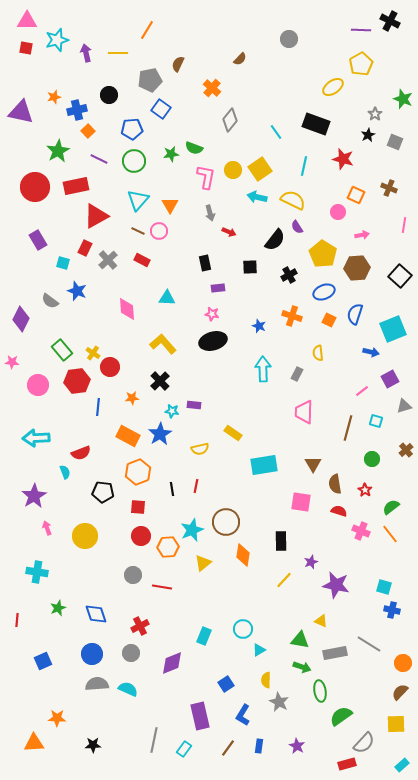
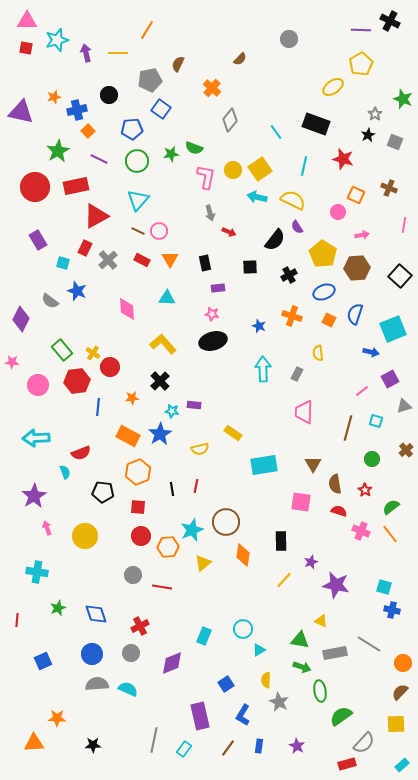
green circle at (134, 161): moved 3 px right
orange triangle at (170, 205): moved 54 px down
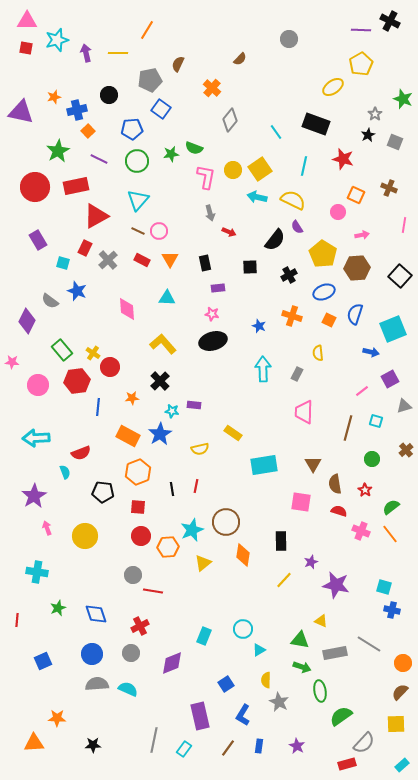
purple diamond at (21, 319): moved 6 px right, 2 px down
red line at (162, 587): moved 9 px left, 4 px down
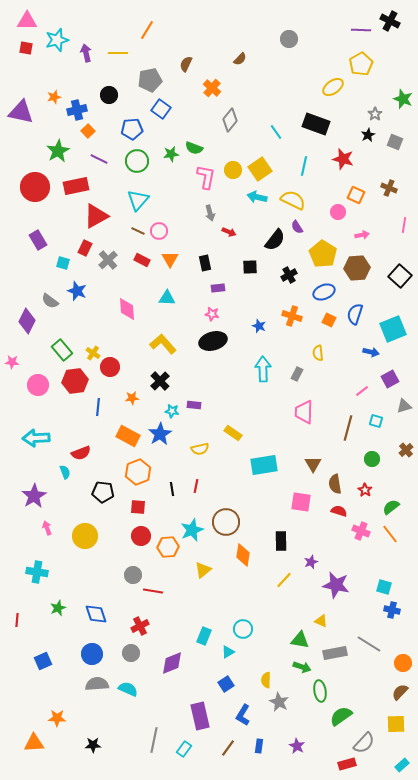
brown semicircle at (178, 64): moved 8 px right
red hexagon at (77, 381): moved 2 px left
yellow triangle at (203, 563): moved 7 px down
cyan triangle at (259, 650): moved 31 px left, 2 px down
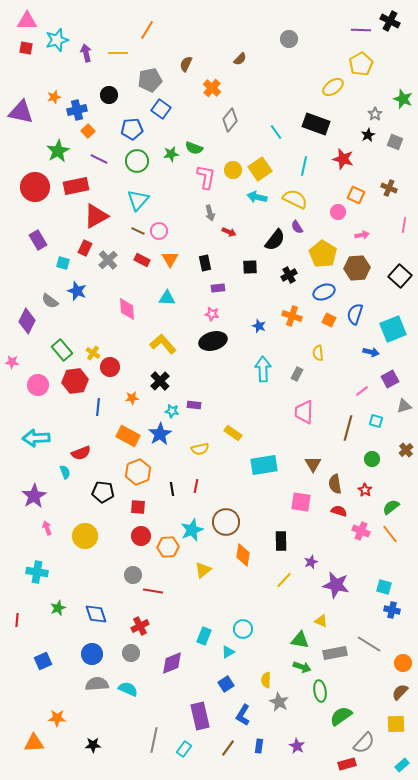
yellow semicircle at (293, 200): moved 2 px right, 1 px up
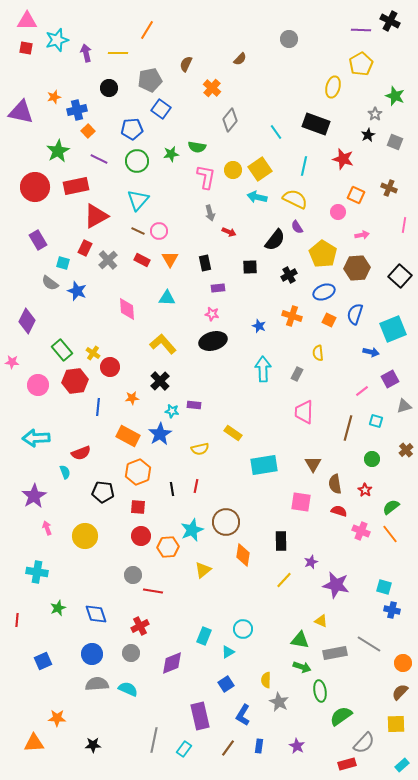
yellow ellipse at (333, 87): rotated 40 degrees counterclockwise
black circle at (109, 95): moved 7 px up
green star at (403, 99): moved 8 px left, 3 px up
green semicircle at (194, 148): moved 3 px right, 1 px up; rotated 12 degrees counterclockwise
gray semicircle at (50, 301): moved 18 px up
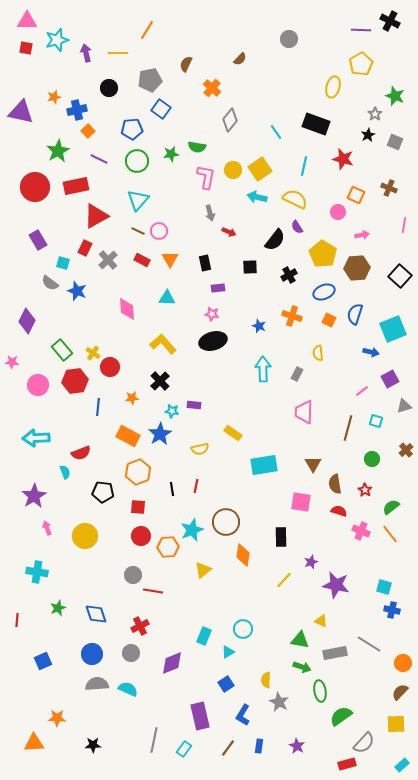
black rectangle at (281, 541): moved 4 px up
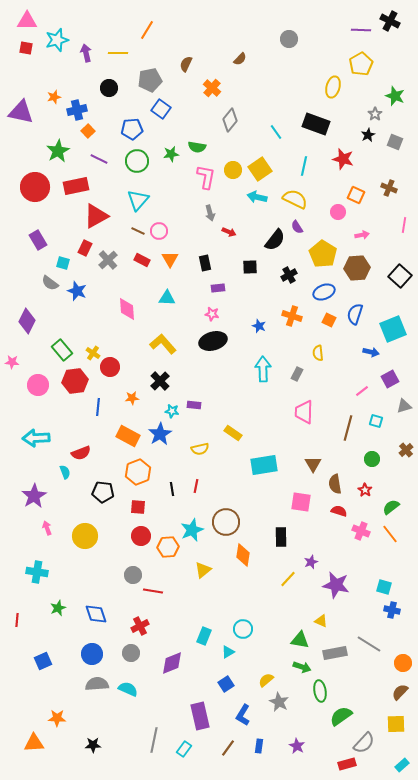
yellow line at (284, 580): moved 4 px right, 1 px up
yellow semicircle at (266, 680): rotated 49 degrees clockwise
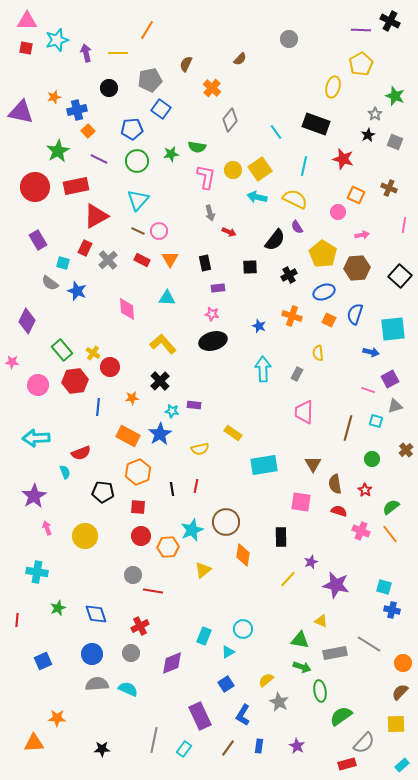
cyan square at (393, 329): rotated 16 degrees clockwise
pink line at (362, 391): moved 6 px right, 1 px up; rotated 56 degrees clockwise
gray triangle at (404, 406): moved 9 px left
purple rectangle at (200, 716): rotated 12 degrees counterclockwise
black star at (93, 745): moved 9 px right, 4 px down
